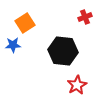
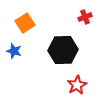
blue star: moved 1 px right, 6 px down; rotated 21 degrees clockwise
black hexagon: moved 1 px up; rotated 8 degrees counterclockwise
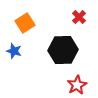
red cross: moved 6 px left; rotated 24 degrees counterclockwise
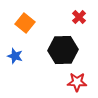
orange square: rotated 18 degrees counterclockwise
blue star: moved 1 px right, 5 px down
red star: moved 3 px up; rotated 30 degrees clockwise
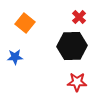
black hexagon: moved 9 px right, 4 px up
blue star: moved 1 px down; rotated 21 degrees counterclockwise
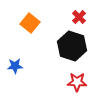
orange square: moved 5 px right
black hexagon: rotated 20 degrees clockwise
blue star: moved 9 px down
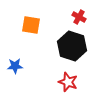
red cross: rotated 16 degrees counterclockwise
orange square: moved 1 px right, 2 px down; rotated 30 degrees counterclockwise
red star: moved 9 px left; rotated 18 degrees clockwise
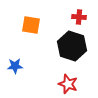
red cross: rotated 24 degrees counterclockwise
red star: moved 2 px down
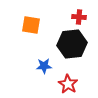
black hexagon: moved 2 px up; rotated 24 degrees counterclockwise
blue star: moved 29 px right
red star: rotated 12 degrees clockwise
